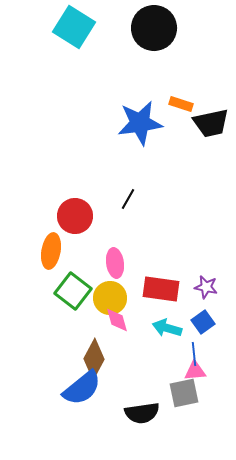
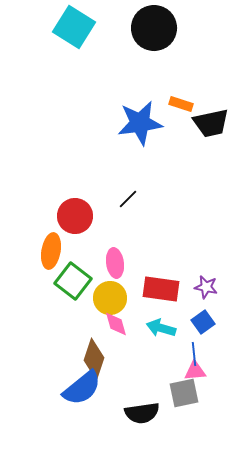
black line: rotated 15 degrees clockwise
green square: moved 10 px up
pink diamond: moved 1 px left, 4 px down
cyan arrow: moved 6 px left
brown diamond: rotated 9 degrees counterclockwise
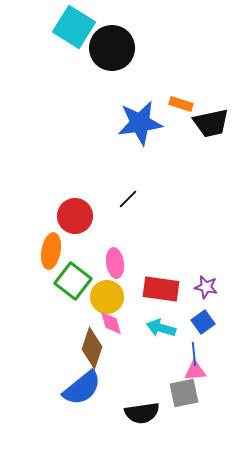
black circle: moved 42 px left, 20 px down
yellow circle: moved 3 px left, 1 px up
pink diamond: moved 5 px left, 1 px up
brown diamond: moved 2 px left, 11 px up
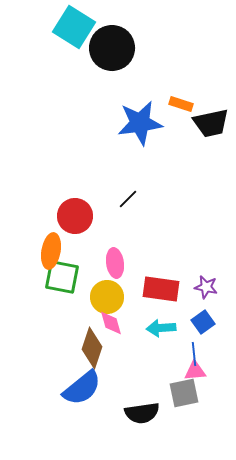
green square: moved 11 px left, 4 px up; rotated 27 degrees counterclockwise
cyan arrow: rotated 20 degrees counterclockwise
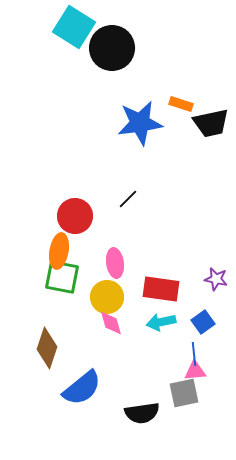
orange ellipse: moved 8 px right
purple star: moved 10 px right, 8 px up
cyan arrow: moved 6 px up; rotated 8 degrees counterclockwise
brown diamond: moved 45 px left
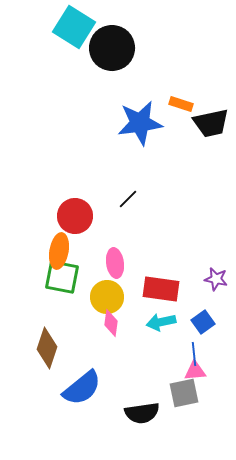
pink diamond: rotated 24 degrees clockwise
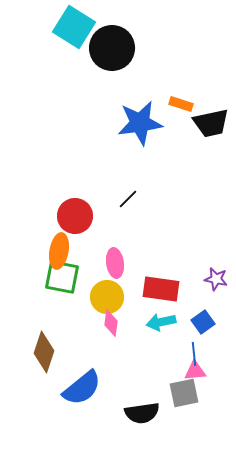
brown diamond: moved 3 px left, 4 px down
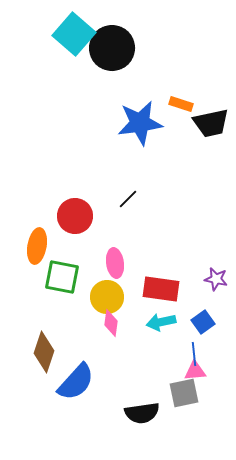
cyan square: moved 7 px down; rotated 9 degrees clockwise
orange ellipse: moved 22 px left, 5 px up
blue semicircle: moved 6 px left, 6 px up; rotated 9 degrees counterclockwise
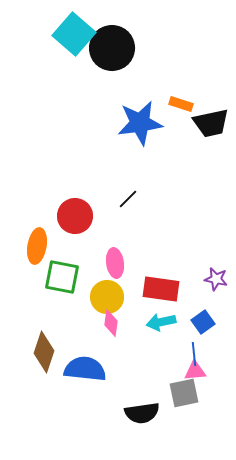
blue semicircle: moved 9 px right, 13 px up; rotated 126 degrees counterclockwise
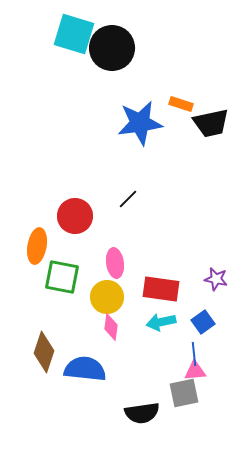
cyan square: rotated 24 degrees counterclockwise
pink diamond: moved 4 px down
